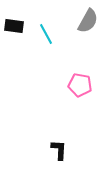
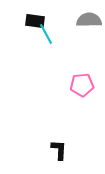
gray semicircle: moved 1 px right, 1 px up; rotated 120 degrees counterclockwise
black rectangle: moved 21 px right, 5 px up
pink pentagon: moved 2 px right; rotated 15 degrees counterclockwise
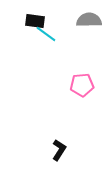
cyan line: rotated 25 degrees counterclockwise
black L-shape: rotated 30 degrees clockwise
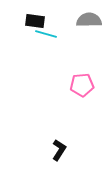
cyan line: rotated 20 degrees counterclockwise
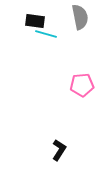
gray semicircle: moved 9 px left, 3 px up; rotated 80 degrees clockwise
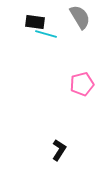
gray semicircle: rotated 20 degrees counterclockwise
black rectangle: moved 1 px down
pink pentagon: moved 1 px up; rotated 10 degrees counterclockwise
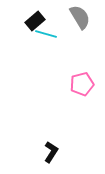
black rectangle: moved 1 px up; rotated 48 degrees counterclockwise
black L-shape: moved 8 px left, 2 px down
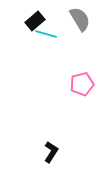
gray semicircle: moved 2 px down
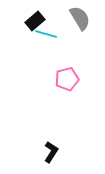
gray semicircle: moved 1 px up
pink pentagon: moved 15 px left, 5 px up
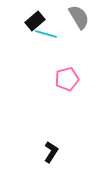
gray semicircle: moved 1 px left, 1 px up
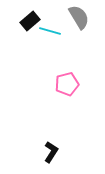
black rectangle: moved 5 px left
cyan line: moved 4 px right, 3 px up
pink pentagon: moved 5 px down
